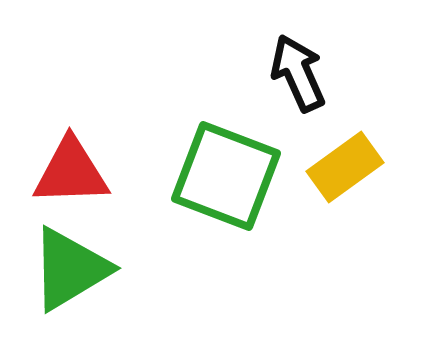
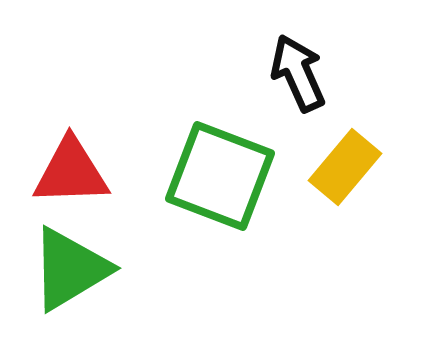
yellow rectangle: rotated 14 degrees counterclockwise
green square: moved 6 px left
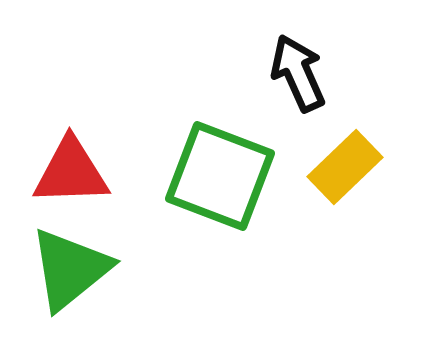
yellow rectangle: rotated 6 degrees clockwise
green triangle: rotated 8 degrees counterclockwise
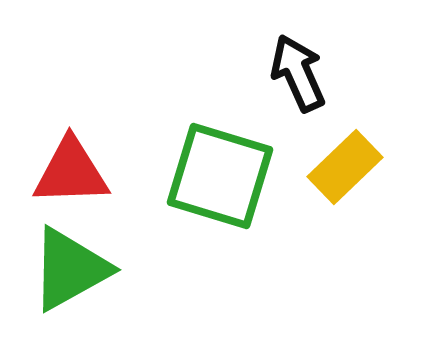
green square: rotated 4 degrees counterclockwise
green triangle: rotated 10 degrees clockwise
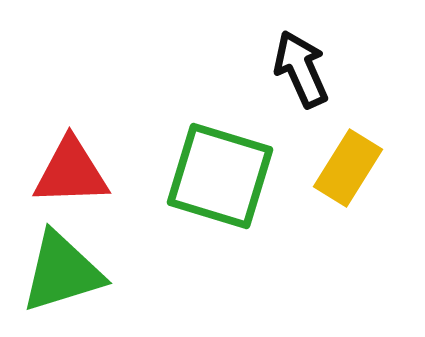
black arrow: moved 3 px right, 4 px up
yellow rectangle: moved 3 px right, 1 px down; rotated 14 degrees counterclockwise
green triangle: moved 8 px left, 3 px down; rotated 12 degrees clockwise
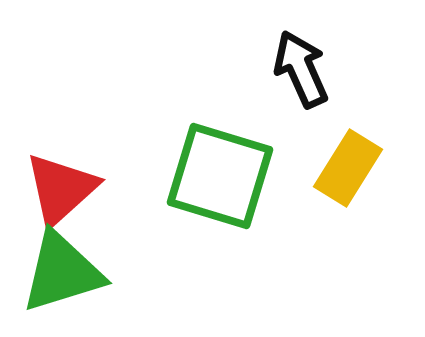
red triangle: moved 10 px left, 17 px down; rotated 40 degrees counterclockwise
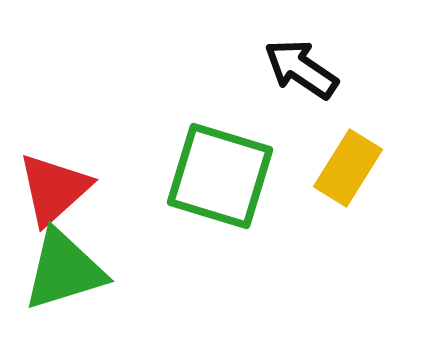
black arrow: rotated 32 degrees counterclockwise
red triangle: moved 7 px left
green triangle: moved 2 px right, 2 px up
